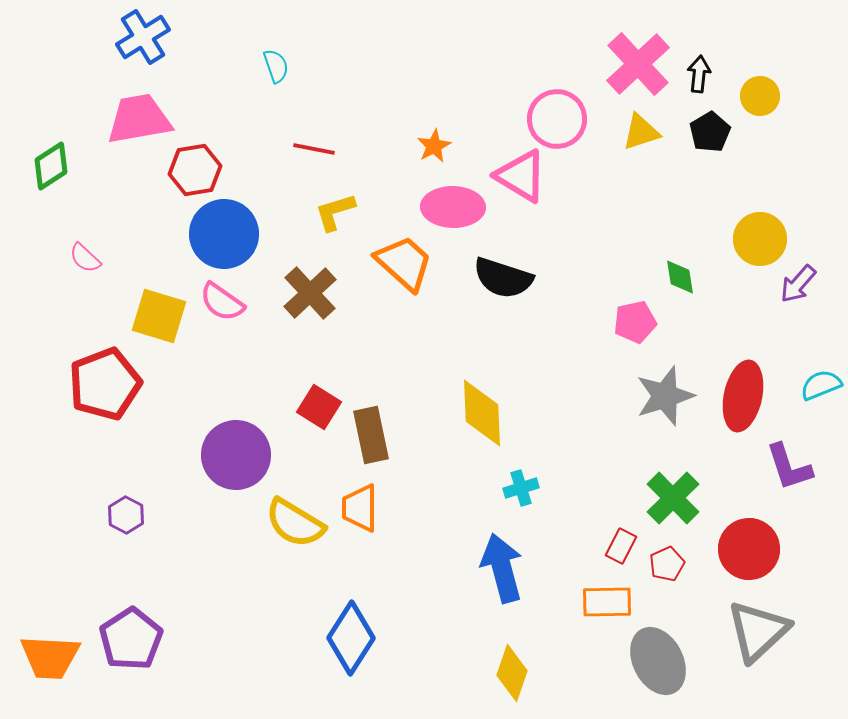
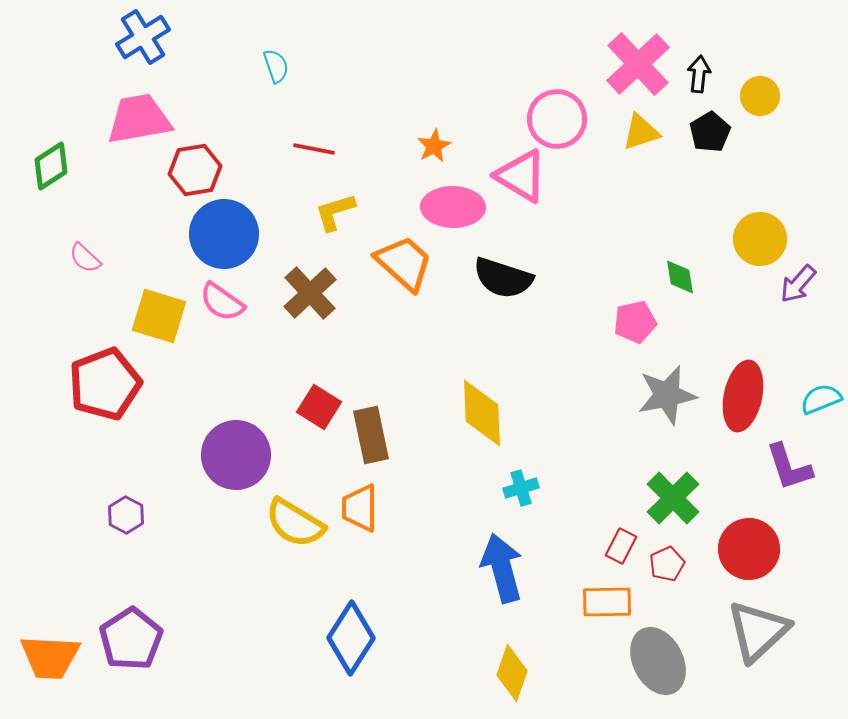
cyan semicircle at (821, 385): moved 14 px down
gray star at (665, 396): moved 2 px right, 1 px up; rotated 6 degrees clockwise
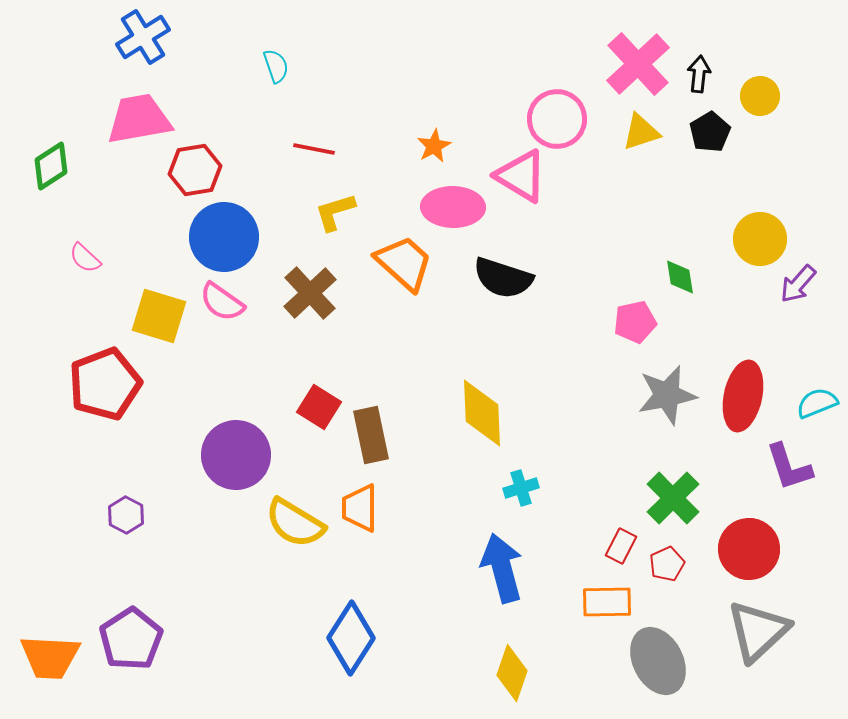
blue circle at (224, 234): moved 3 px down
cyan semicircle at (821, 399): moved 4 px left, 4 px down
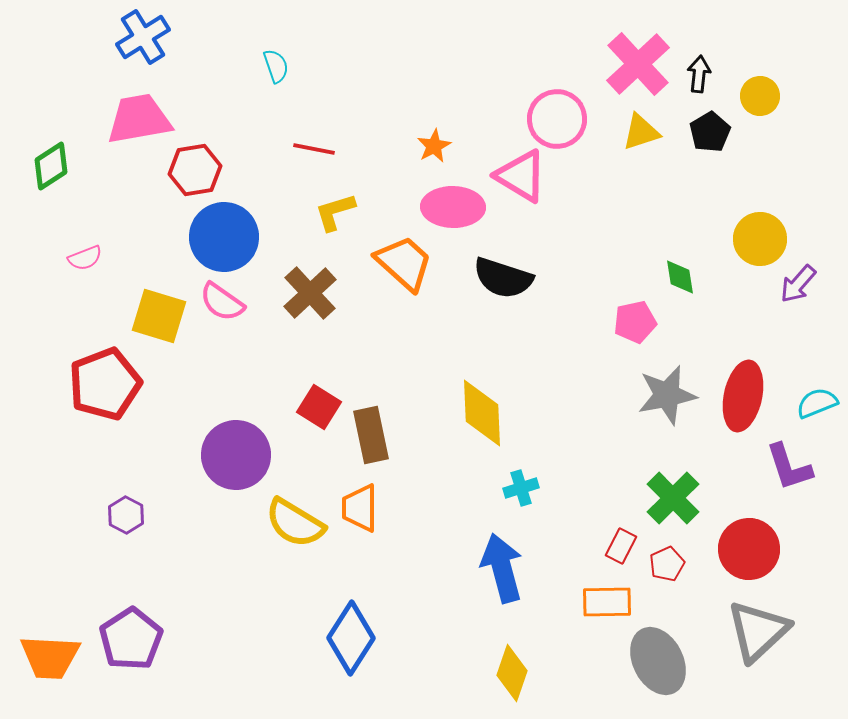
pink semicircle at (85, 258): rotated 64 degrees counterclockwise
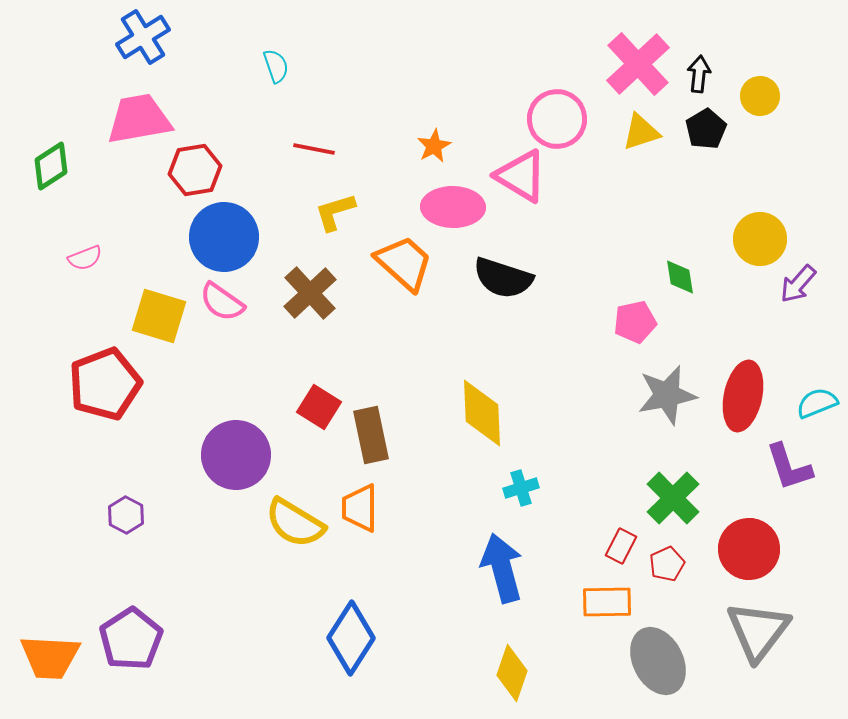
black pentagon at (710, 132): moved 4 px left, 3 px up
gray triangle at (758, 631): rotated 10 degrees counterclockwise
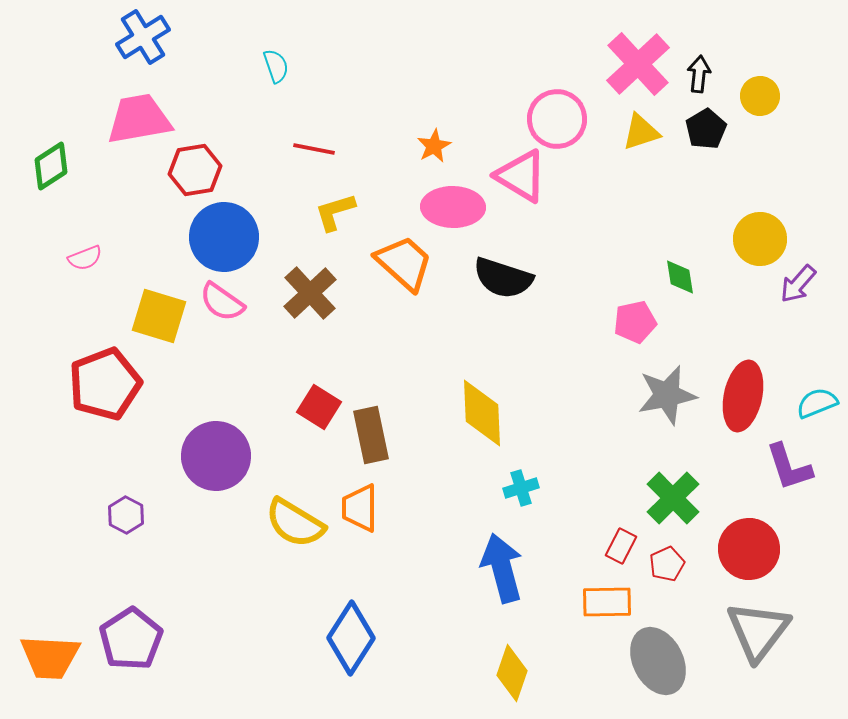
purple circle at (236, 455): moved 20 px left, 1 px down
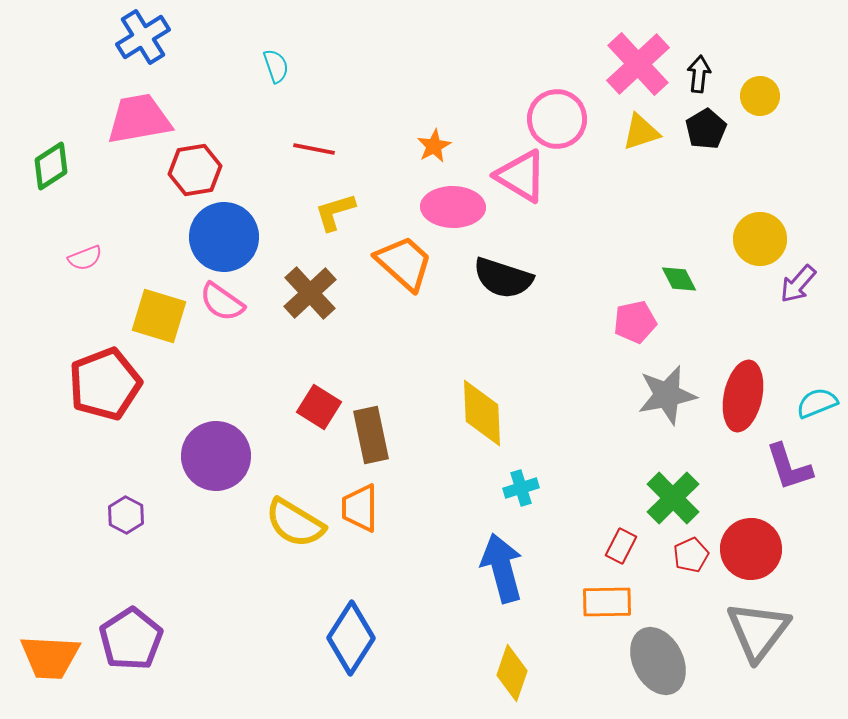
green diamond at (680, 277): moved 1 px left, 2 px down; rotated 18 degrees counterclockwise
red circle at (749, 549): moved 2 px right
red pentagon at (667, 564): moved 24 px right, 9 px up
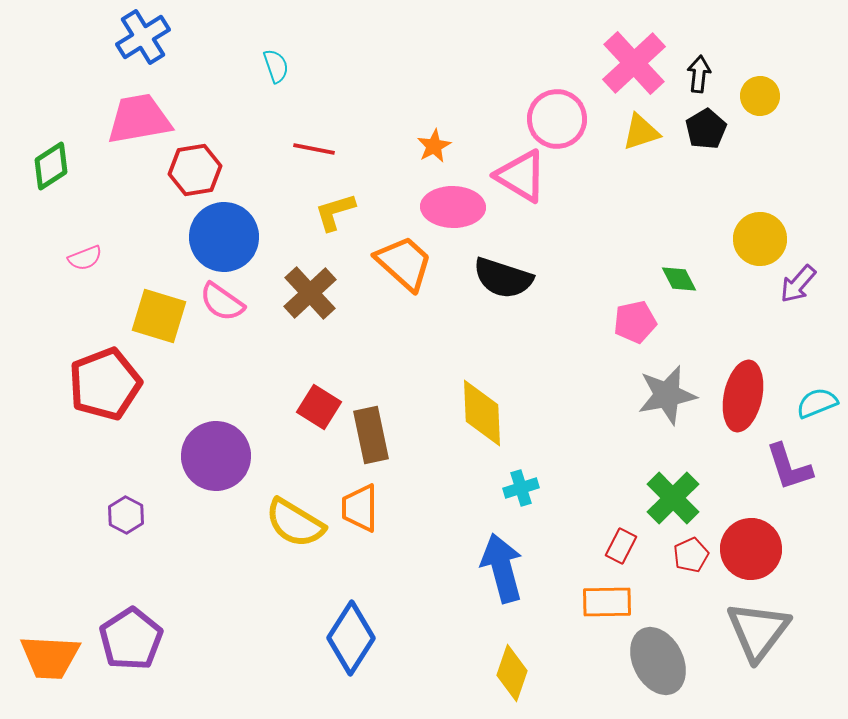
pink cross at (638, 64): moved 4 px left, 1 px up
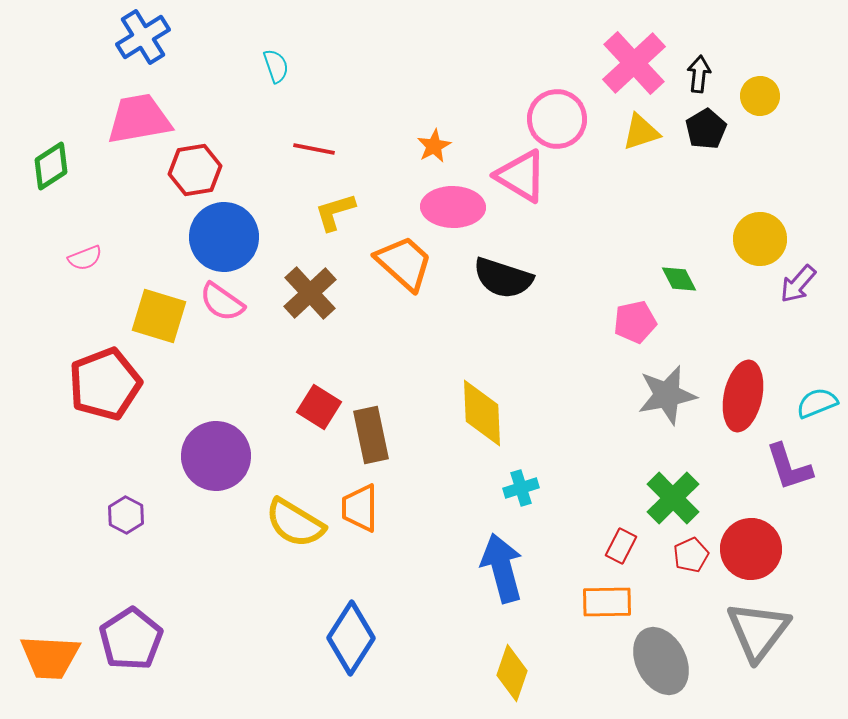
gray ellipse at (658, 661): moved 3 px right
